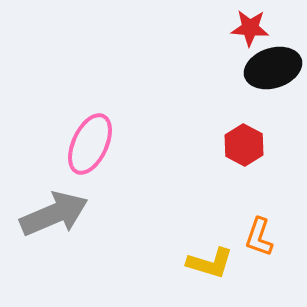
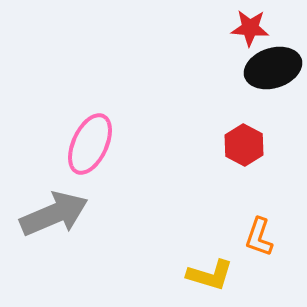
yellow L-shape: moved 12 px down
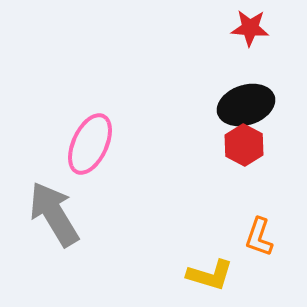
black ellipse: moved 27 px left, 37 px down
gray arrow: rotated 98 degrees counterclockwise
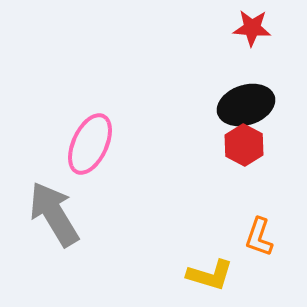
red star: moved 2 px right
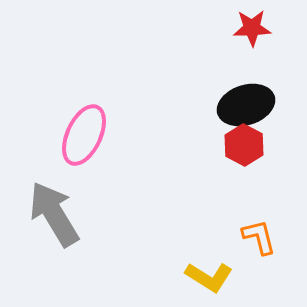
red star: rotated 6 degrees counterclockwise
pink ellipse: moved 6 px left, 9 px up
orange L-shape: rotated 147 degrees clockwise
yellow L-shape: moved 1 px left, 2 px down; rotated 15 degrees clockwise
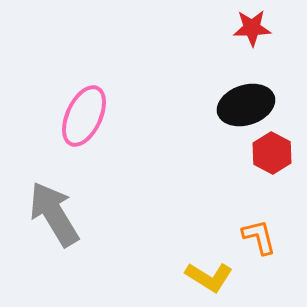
pink ellipse: moved 19 px up
red hexagon: moved 28 px right, 8 px down
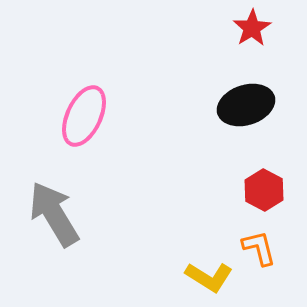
red star: rotated 30 degrees counterclockwise
red hexagon: moved 8 px left, 37 px down
orange L-shape: moved 11 px down
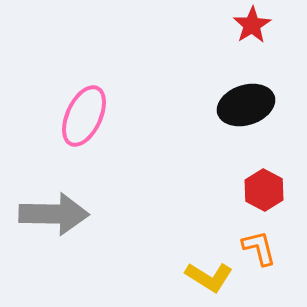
red star: moved 3 px up
gray arrow: rotated 122 degrees clockwise
